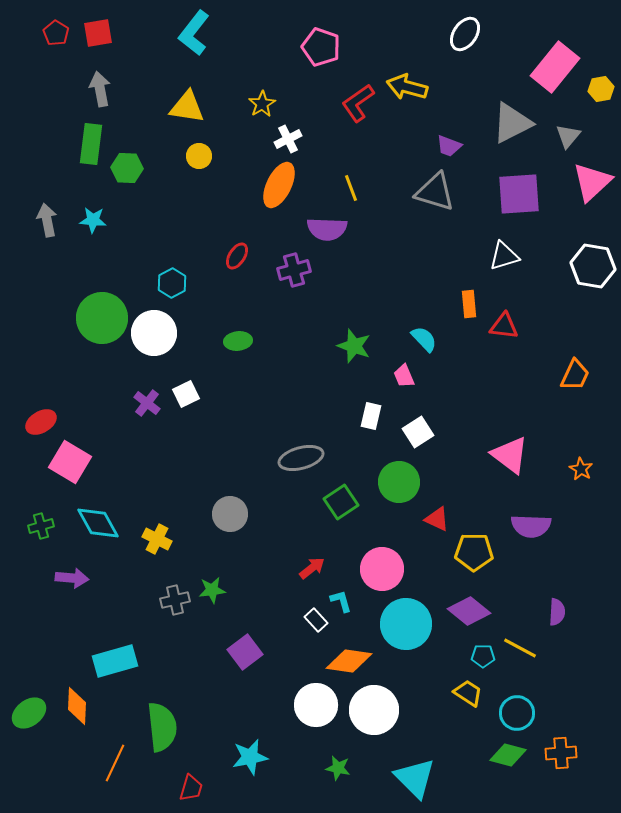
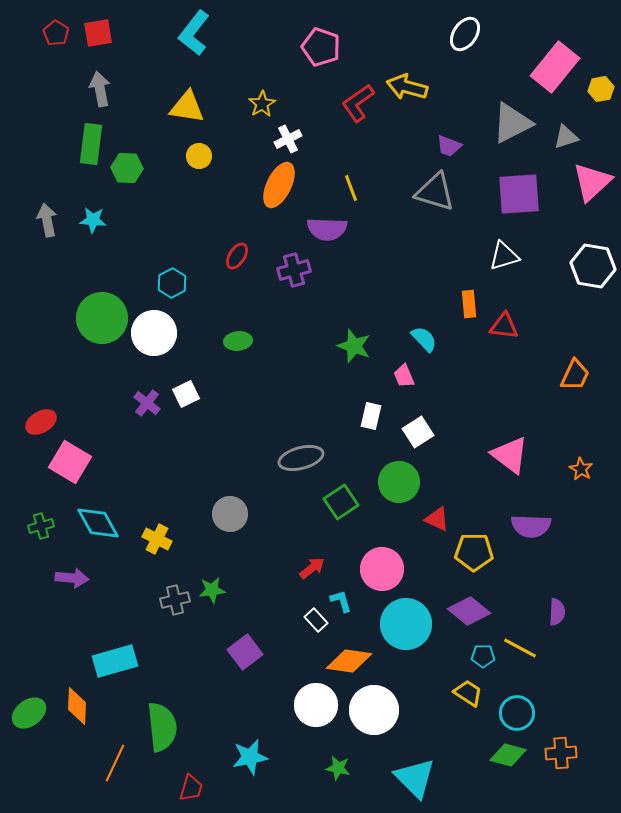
gray triangle at (568, 136): moved 2 px left, 1 px down; rotated 32 degrees clockwise
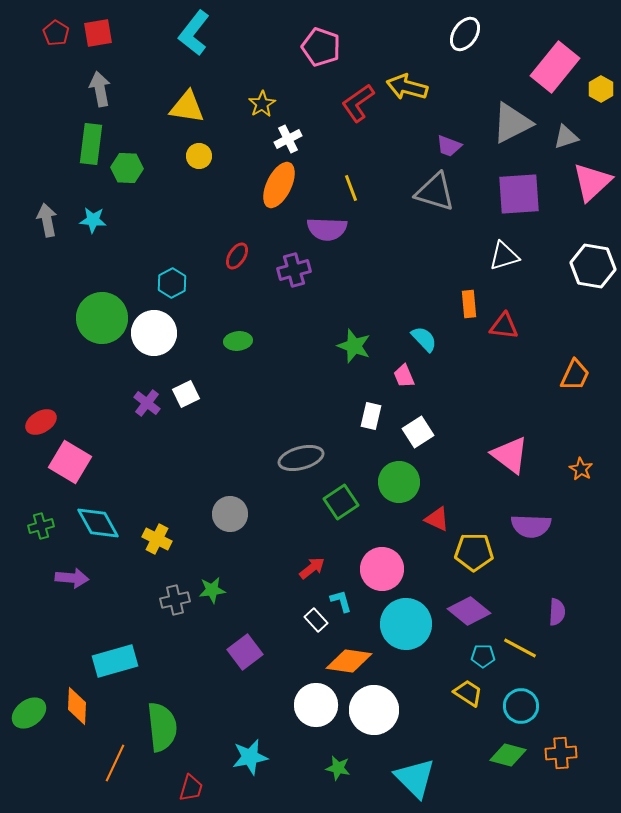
yellow hexagon at (601, 89): rotated 20 degrees counterclockwise
cyan circle at (517, 713): moved 4 px right, 7 px up
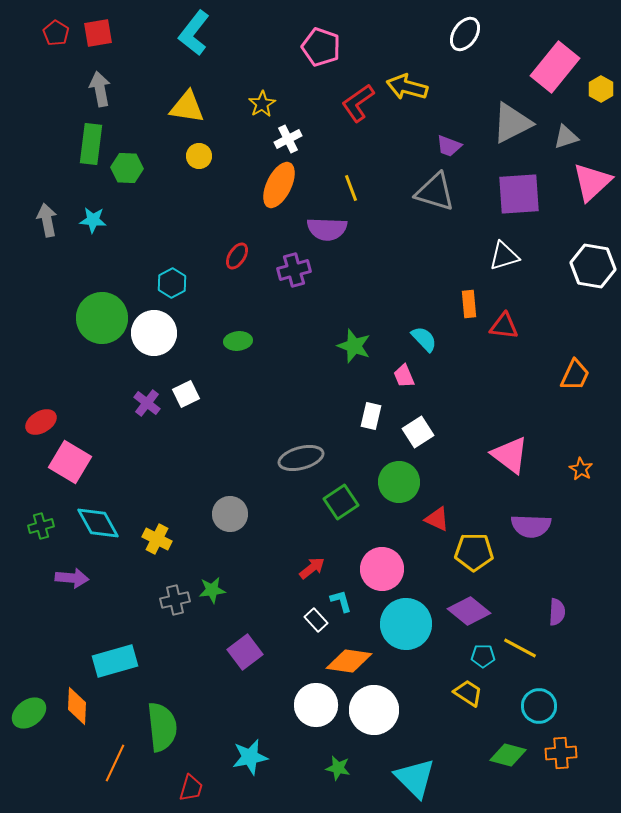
cyan circle at (521, 706): moved 18 px right
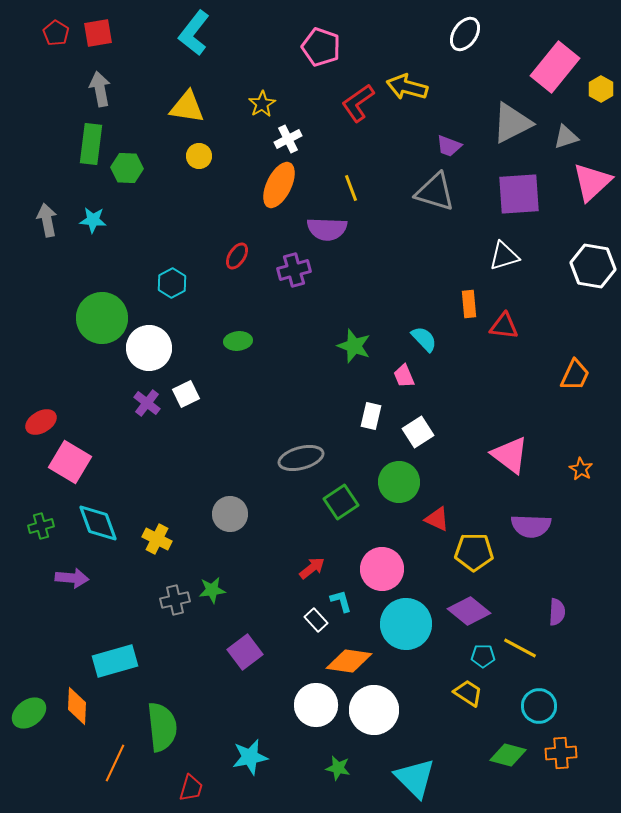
white circle at (154, 333): moved 5 px left, 15 px down
cyan diamond at (98, 523): rotated 9 degrees clockwise
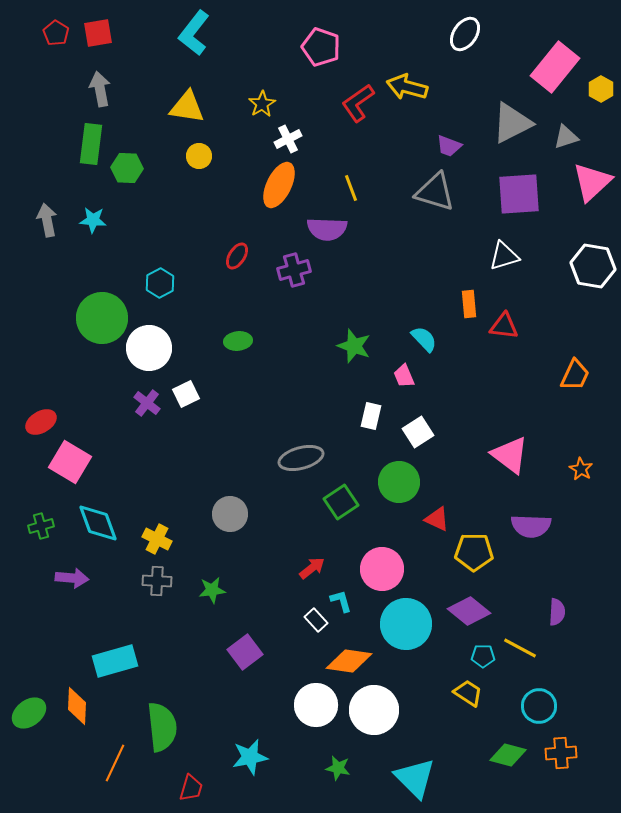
cyan hexagon at (172, 283): moved 12 px left
gray cross at (175, 600): moved 18 px left, 19 px up; rotated 16 degrees clockwise
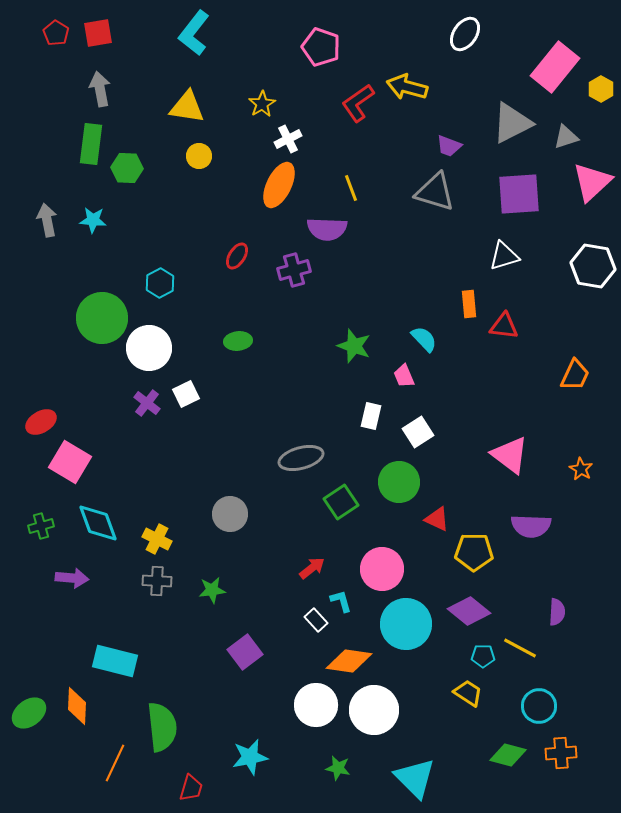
cyan rectangle at (115, 661): rotated 30 degrees clockwise
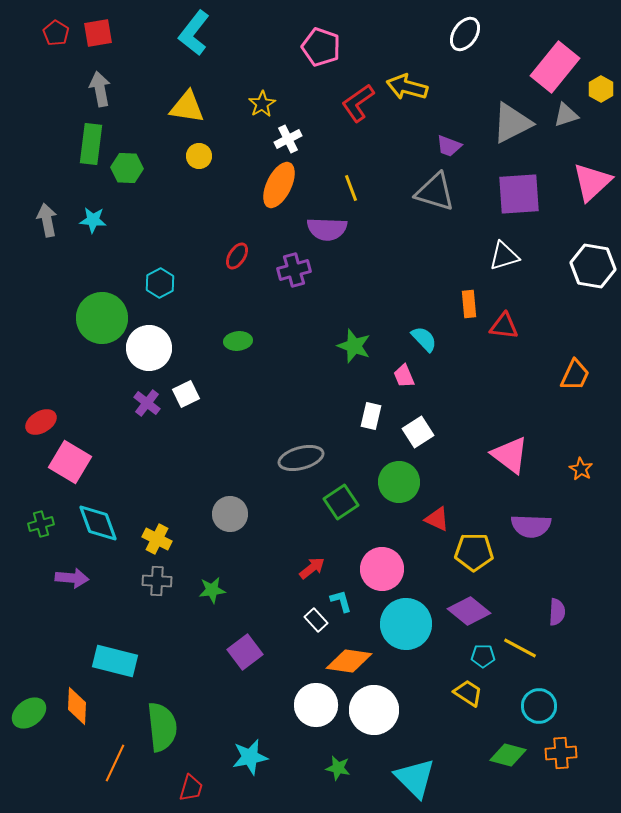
gray triangle at (566, 137): moved 22 px up
green cross at (41, 526): moved 2 px up
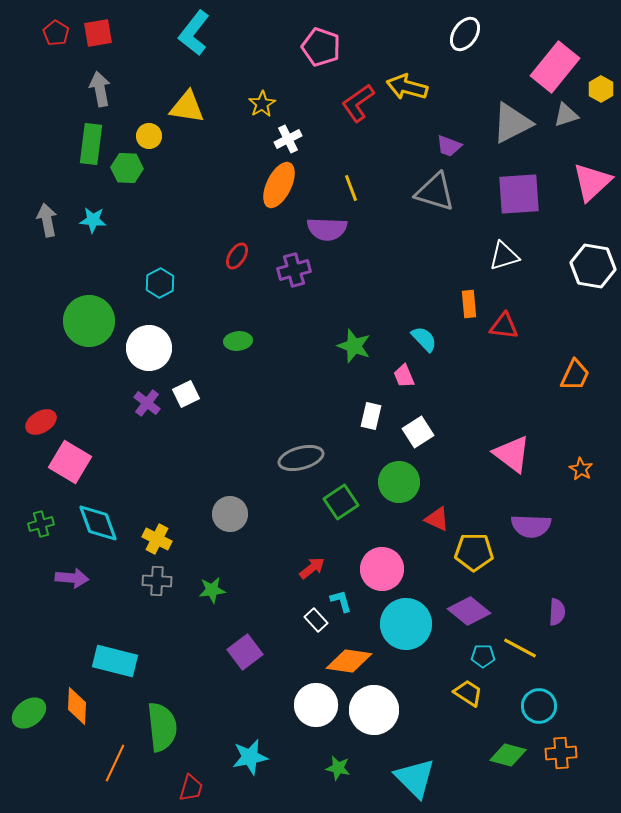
yellow circle at (199, 156): moved 50 px left, 20 px up
green circle at (102, 318): moved 13 px left, 3 px down
pink triangle at (510, 455): moved 2 px right, 1 px up
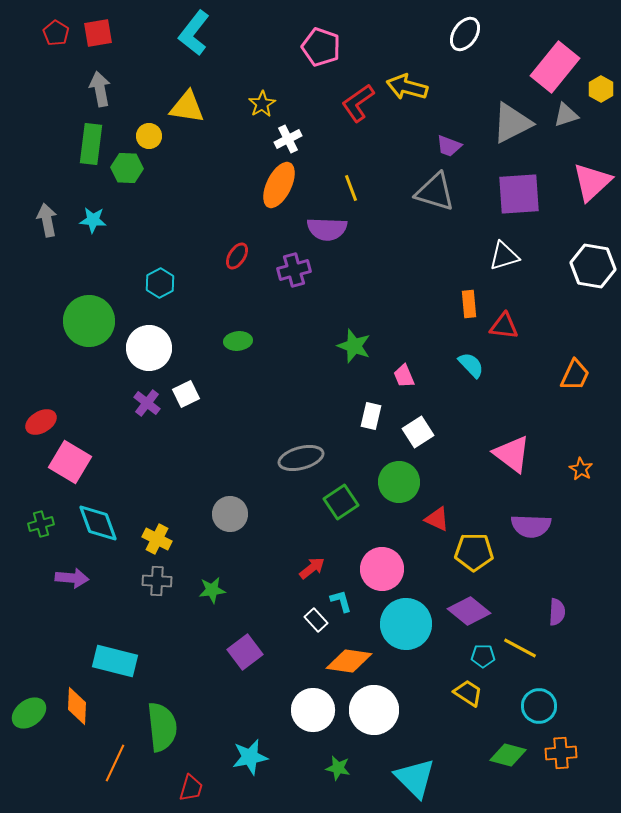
cyan semicircle at (424, 339): moved 47 px right, 26 px down
white circle at (316, 705): moved 3 px left, 5 px down
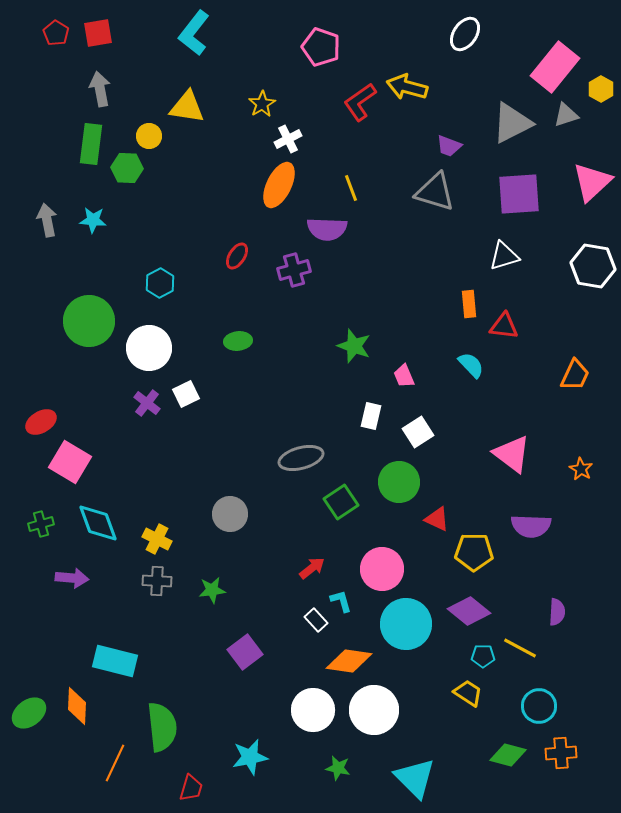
red L-shape at (358, 103): moved 2 px right, 1 px up
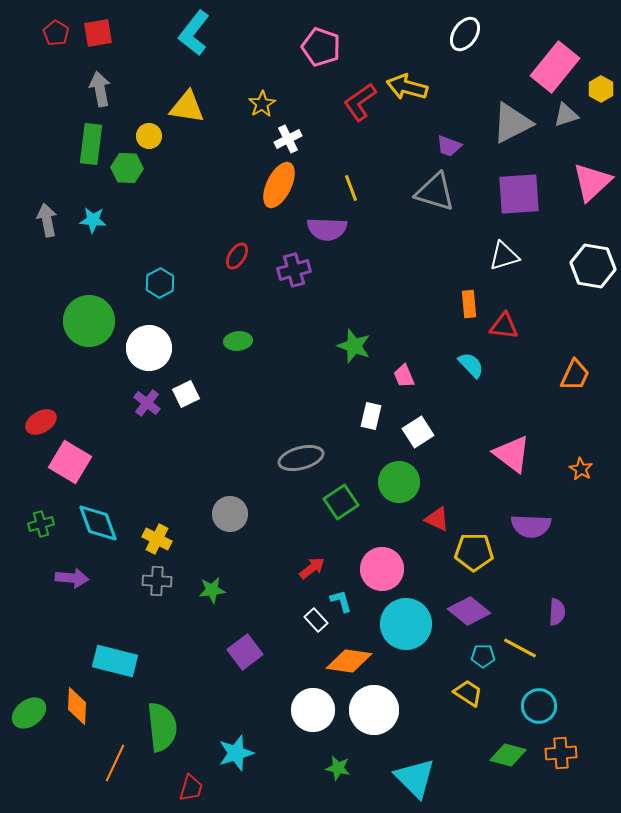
cyan star at (250, 757): moved 14 px left, 4 px up; rotated 6 degrees counterclockwise
